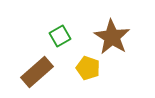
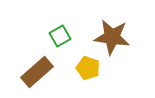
brown star: rotated 24 degrees counterclockwise
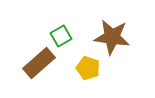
green square: moved 1 px right
brown rectangle: moved 2 px right, 9 px up
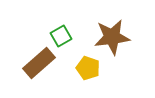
brown star: rotated 15 degrees counterclockwise
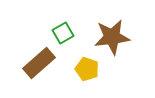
green square: moved 2 px right, 3 px up
yellow pentagon: moved 1 px left, 1 px down
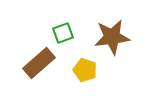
green square: rotated 10 degrees clockwise
yellow pentagon: moved 2 px left, 1 px down
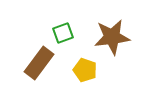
brown rectangle: rotated 12 degrees counterclockwise
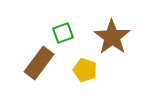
brown star: rotated 30 degrees counterclockwise
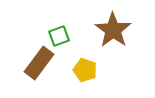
green square: moved 4 px left, 3 px down
brown star: moved 1 px right, 7 px up
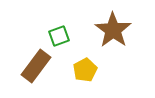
brown rectangle: moved 3 px left, 3 px down
yellow pentagon: rotated 25 degrees clockwise
